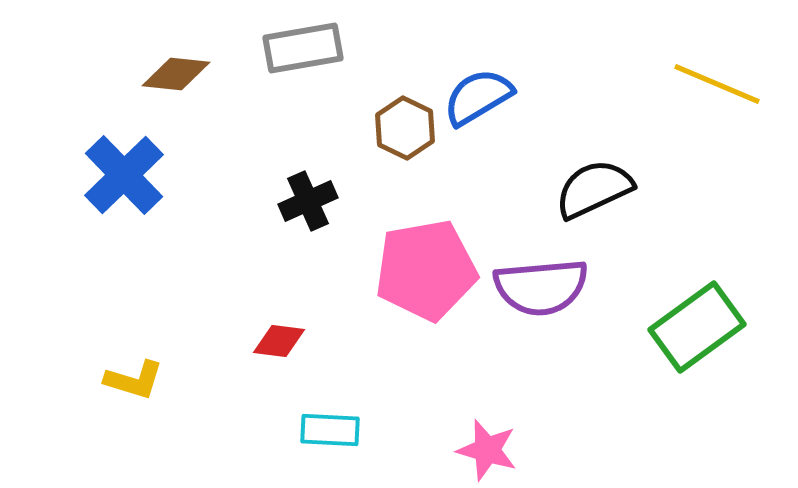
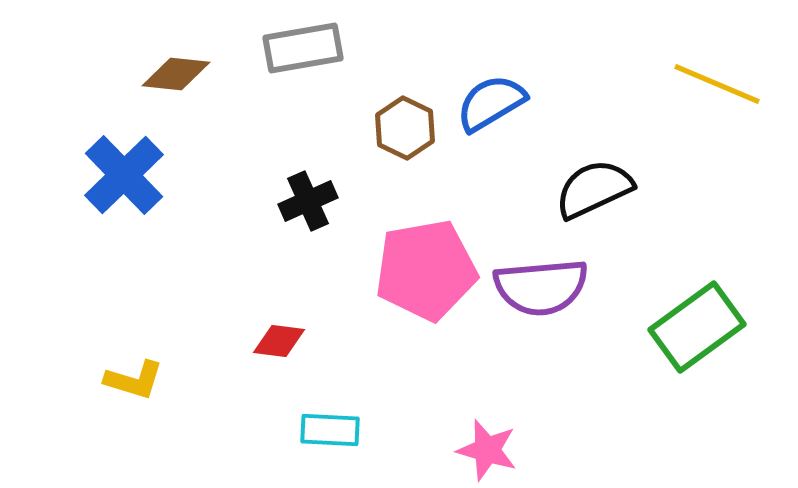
blue semicircle: moved 13 px right, 6 px down
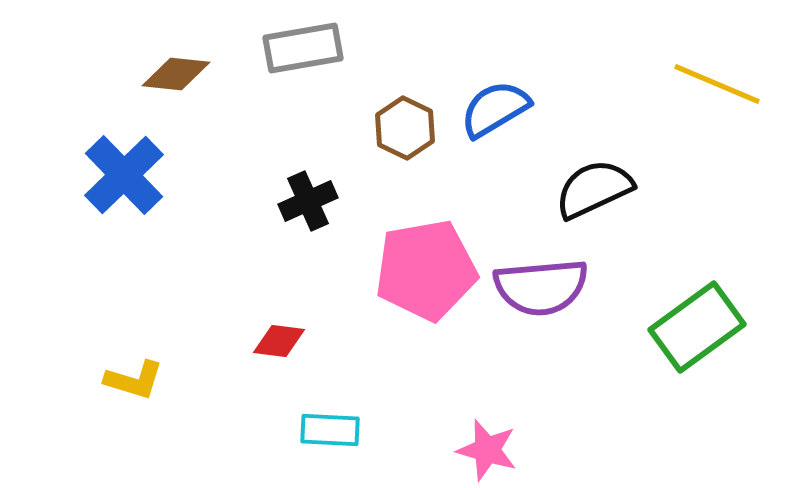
blue semicircle: moved 4 px right, 6 px down
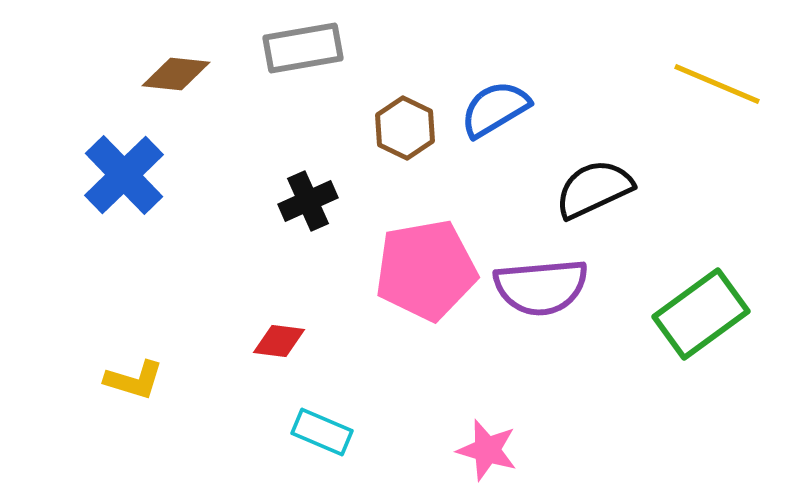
green rectangle: moved 4 px right, 13 px up
cyan rectangle: moved 8 px left, 2 px down; rotated 20 degrees clockwise
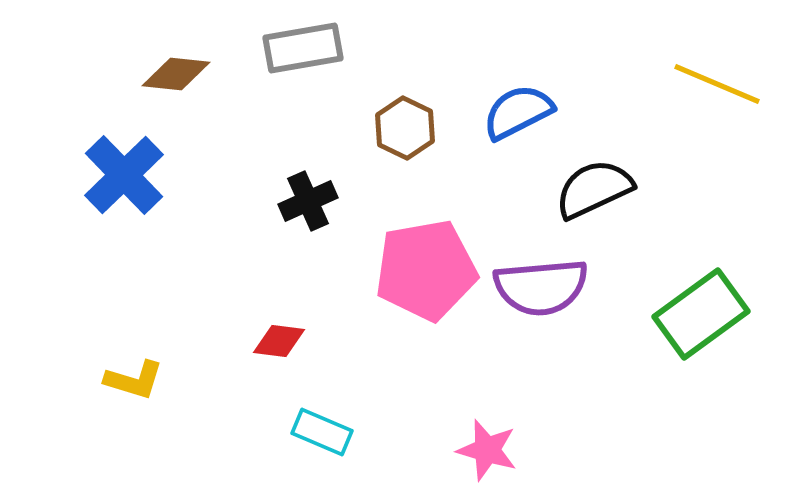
blue semicircle: moved 23 px right, 3 px down; rotated 4 degrees clockwise
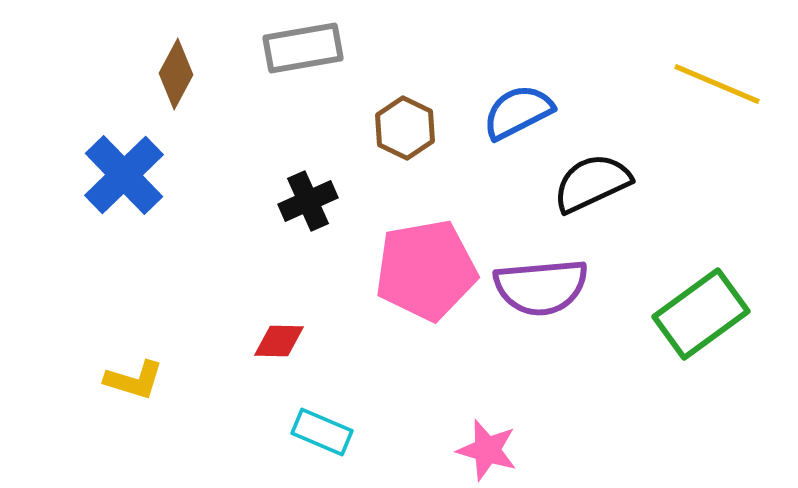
brown diamond: rotated 68 degrees counterclockwise
black semicircle: moved 2 px left, 6 px up
red diamond: rotated 6 degrees counterclockwise
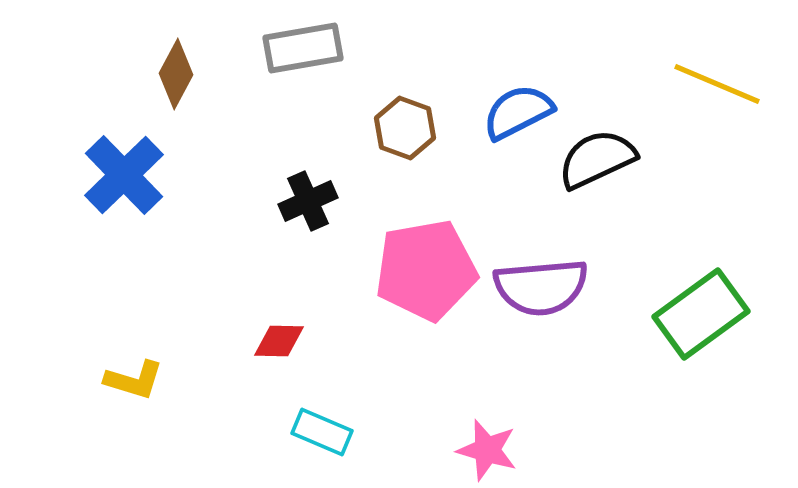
brown hexagon: rotated 6 degrees counterclockwise
black semicircle: moved 5 px right, 24 px up
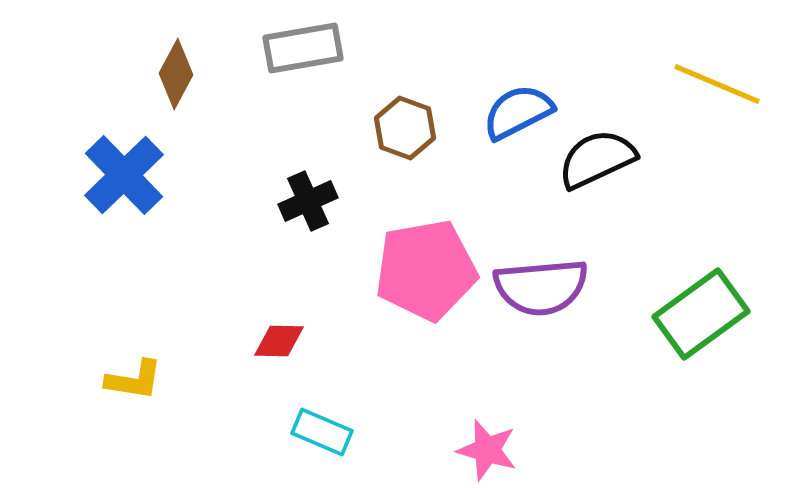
yellow L-shape: rotated 8 degrees counterclockwise
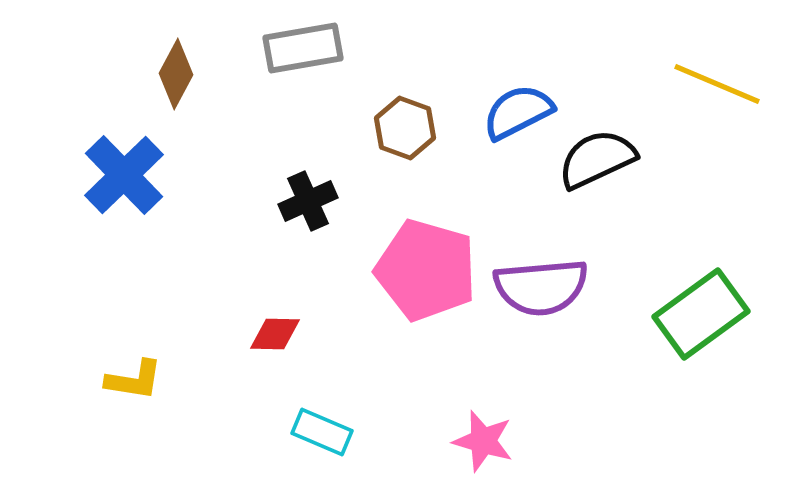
pink pentagon: rotated 26 degrees clockwise
red diamond: moved 4 px left, 7 px up
pink star: moved 4 px left, 9 px up
